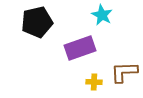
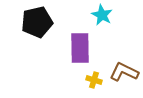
purple rectangle: rotated 72 degrees counterclockwise
brown L-shape: rotated 28 degrees clockwise
yellow cross: moved 2 px up; rotated 14 degrees clockwise
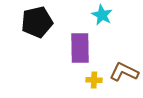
yellow cross: rotated 14 degrees counterclockwise
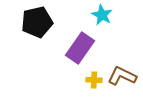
purple rectangle: rotated 36 degrees clockwise
brown L-shape: moved 2 px left, 4 px down
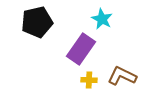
cyan star: moved 4 px down
purple rectangle: moved 1 px right, 1 px down
yellow cross: moved 5 px left
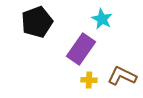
black pentagon: rotated 8 degrees counterclockwise
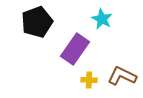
purple rectangle: moved 6 px left
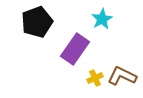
cyan star: rotated 15 degrees clockwise
yellow cross: moved 6 px right, 2 px up; rotated 28 degrees counterclockwise
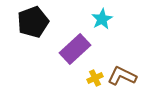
black pentagon: moved 4 px left
purple rectangle: rotated 12 degrees clockwise
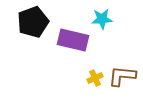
cyan star: rotated 25 degrees clockwise
purple rectangle: moved 2 px left, 9 px up; rotated 56 degrees clockwise
brown L-shape: rotated 20 degrees counterclockwise
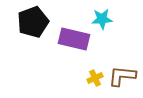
purple rectangle: moved 1 px right, 1 px up
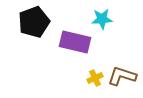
black pentagon: moved 1 px right
purple rectangle: moved 1 px right, 3 px down
brown L-shape: rotated 12 degrees clockwise
